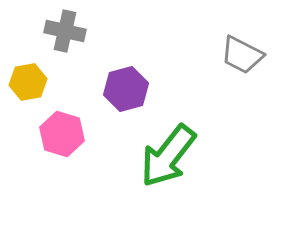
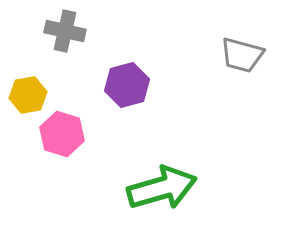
gray trapezoid: rotated 12 degrees counterclockwise
yellow hexagon: moved 13 px down
purple hexagon: moved 1 px right, 4 px up
green arrow: moved 6 px left, 32 px down; rotated 144 degrees counterclockwise
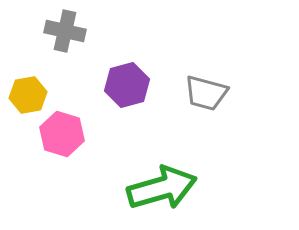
gray trapezoid: moved 36 px left, 38 px down
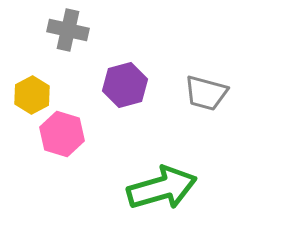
gray cross: moved 3 px right, 1 px up
purple hexagon: moved 2 px left
yellow hexagon: moved 4 px right; rotated 18 degrees counterclockwise
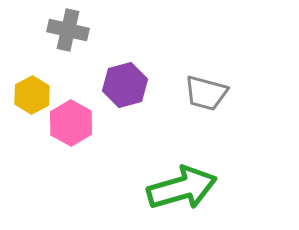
pink hexagon: moved 9 px right, 11 px up; rotated 12 degrees clockwise
green arrow: moved 20 px right
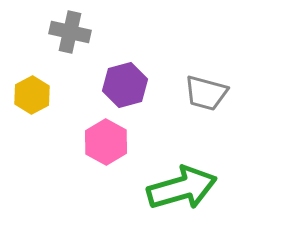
gray cross: moved 2 px right, 2 px down
pink hexagon: moved 35 px right, 19 px down
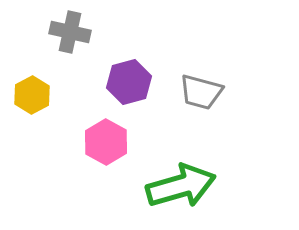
purple hexagon: moved 4 px right, 3 px up
gray trapezoid: moved 5 px left, 1 px up
green arrow: moved 1 px left, 2 px up
